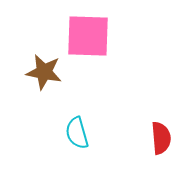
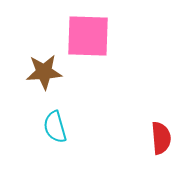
brown star: rotated 15 degrees counterclockwise
cyan semicircle: moved 22 px left, 6 px up
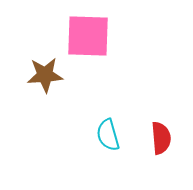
brown star: moved 1 px right, 3 px down
cyan semicircle: moved 53 px right, 8 px down
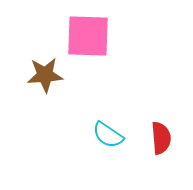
cyan semicircle: rotated 40 degrees counterclockwise
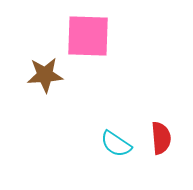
cyan semicircle: moved 8 px right, 9 px down
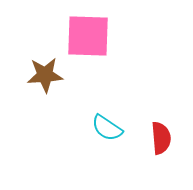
cyan semicircle: moved 9 px left, 16 px up
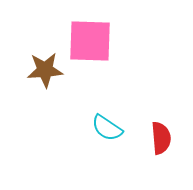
pink square: moved 2 px right, 5 px down
brown star: moved 5 px up
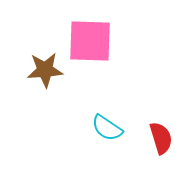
red semicircle: rotated 12 degrees counterclockwise
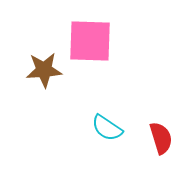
brown star: moved 1 px left
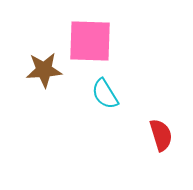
cyan semicircle: moved 2 px left, 34 px up; rotated 24 degrees clockwise
red semicircle: moved 3 px up
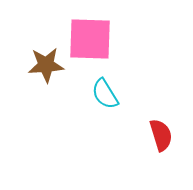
pink square: moved 2 px up
brown star: moved 2 px right, 5 px up
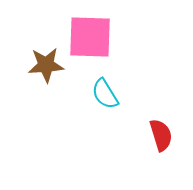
pink square: moved 2 px up
